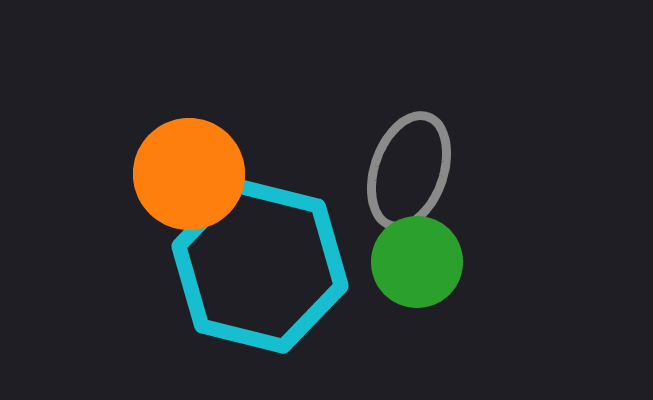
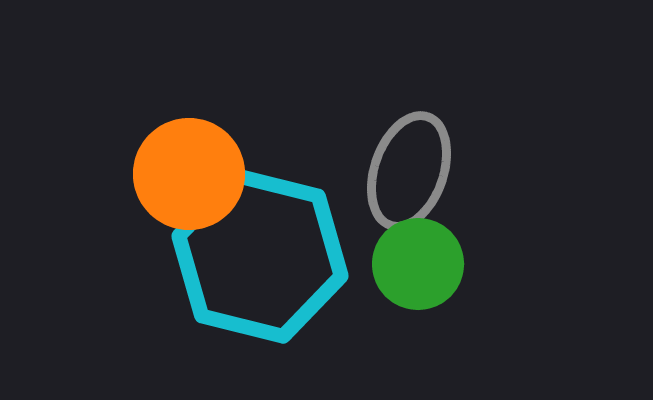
green circle: moved 1 px right, 2 px down
cyan hexagon: moved 10 px up
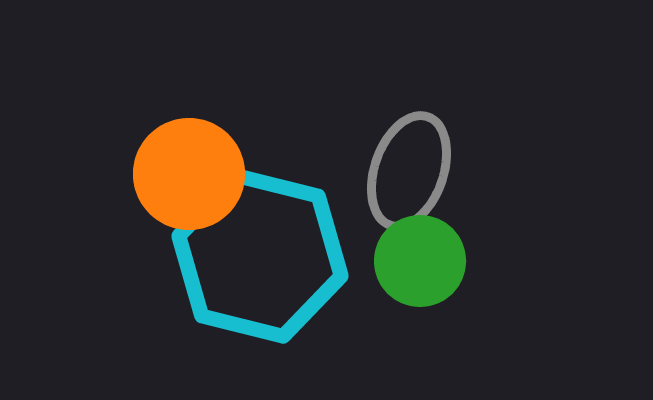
green circle: moved 2 px right, 3 px up
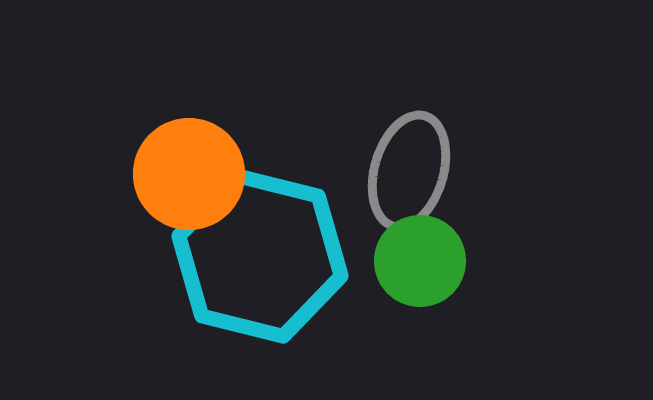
gray ellipse: rotated 3 degrees counterclockwise
